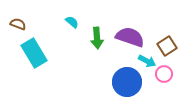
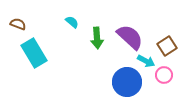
purple semicircle: rotated 24 degrees clockwise
cyan arrow: moved 1 px left
pink circle: moved 1 px down
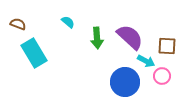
cyan semicircle: moved 4 px left
brown square: rotated 36 degrees clockwise
pink circle: moved 2 px left, 1 px down
blue circle: moved 2 px left
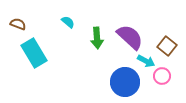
brown square: rotated 36 degrees clockwise
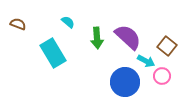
purple semicircle: moved 2 px left
cyan rectangle: moved 19 px right
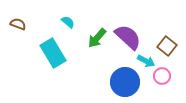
green arrow: rotated 45 degrees clockwise
